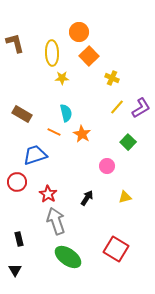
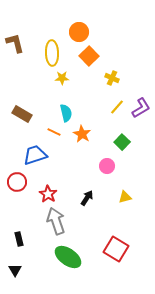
green square: moved 6 px left
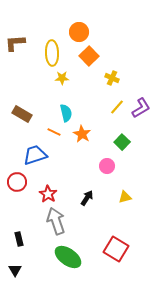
brown L-shape: rotated 80 degrees counterclockwise
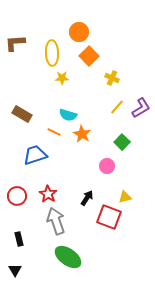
cyan semicircle: moved 2 px right, 2 px down; rotated 120 degrees clockwise
red circle: moved 14 px down
red square: moved 7 px left, 32 px up; rotated 10 degrees counterclockwise
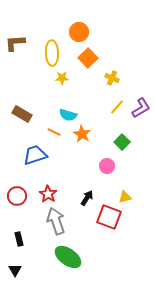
orange square: moved 1 px left, 2 px down
